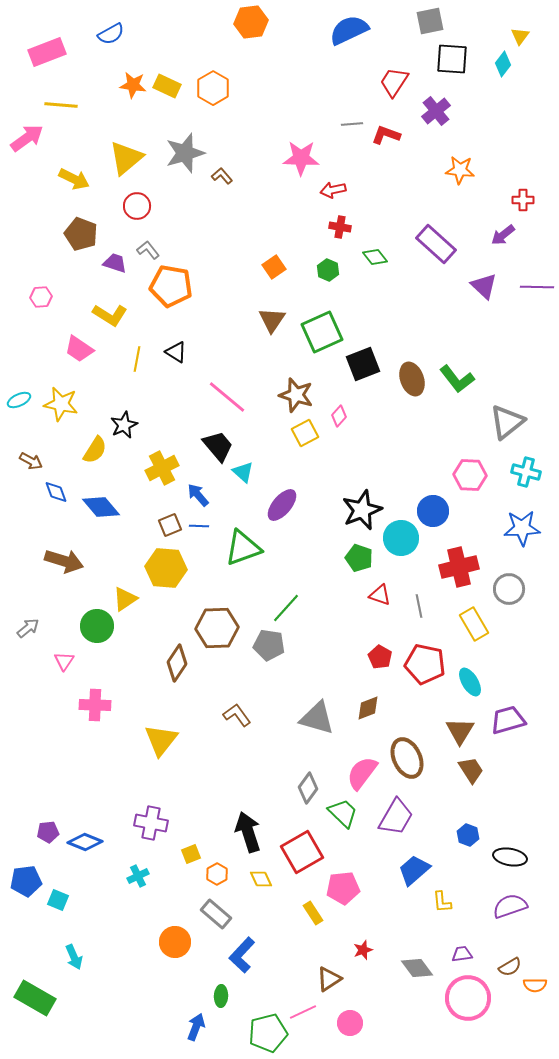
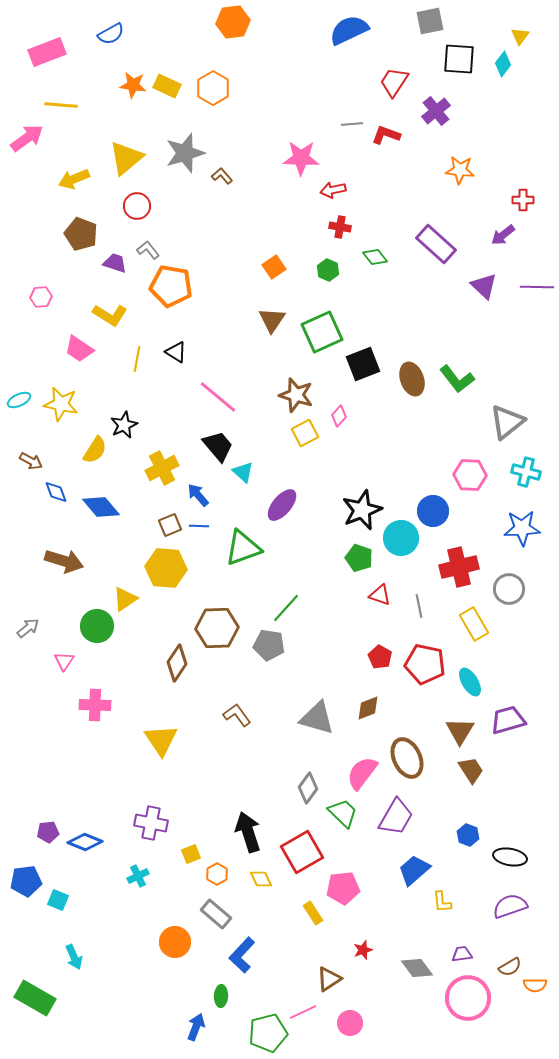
orange hexagon at (251, 22): moved 18 px left
black square at (452, 59): moved 7 px right
yellow arrow at (74, 179): rotated 132 degrees clockwise
pink line at (227, 397): moved 9 px left
yellow triangle at (161, 740): rotated 12 degrees counterclockwise
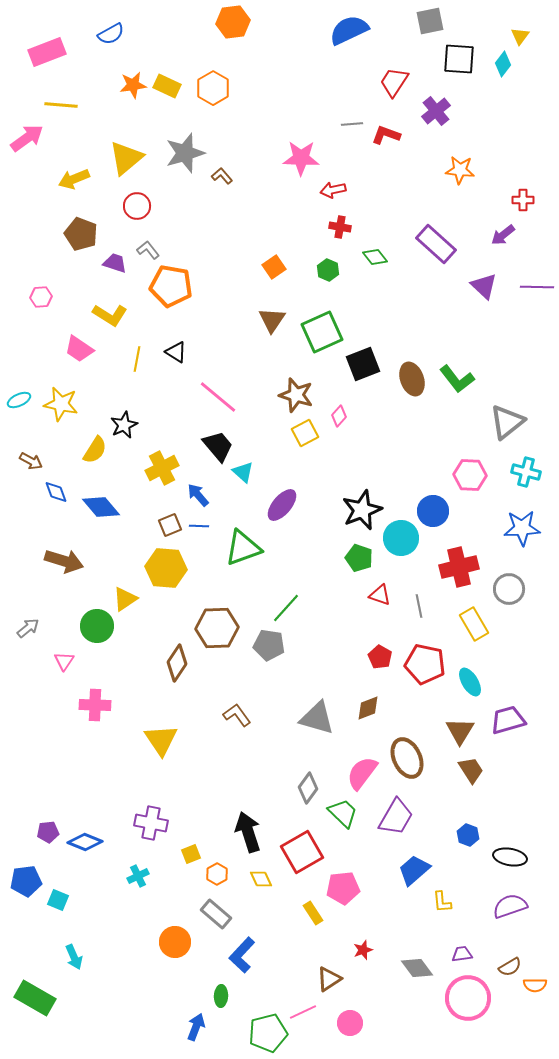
orange star at (133, 85): rotated 16 degrees counterclockwise
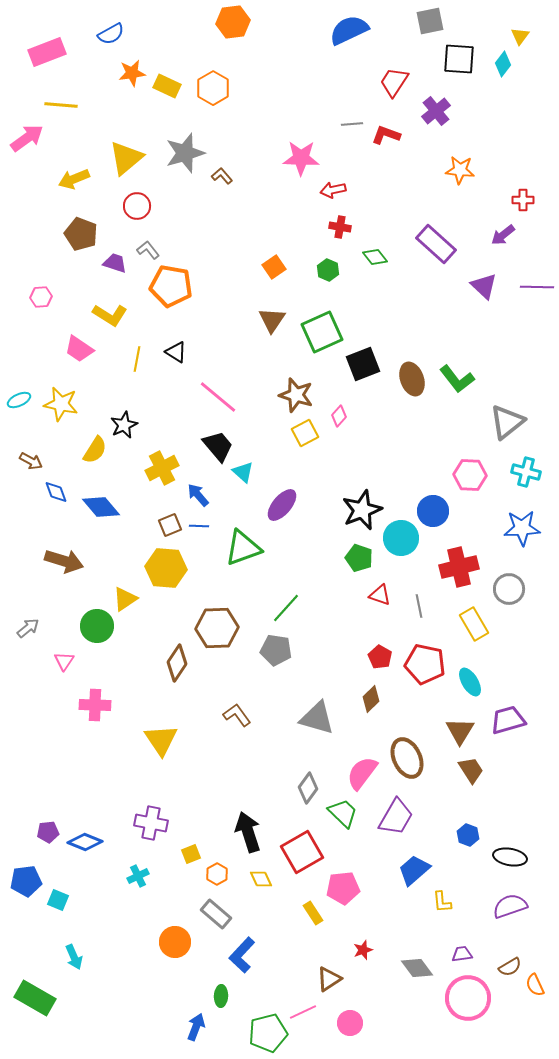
orange star at (133, 85): moved 1 px left, 12 px up
gray pentagon at (269, 645): moved 7 px right, 5 px down
brown diamond at (368, 708): moved 3 px right, 9 px up; rotated 24 degrees counterclockwise
orange semicircle at (535, 985): rotated 65 degrees clockwise
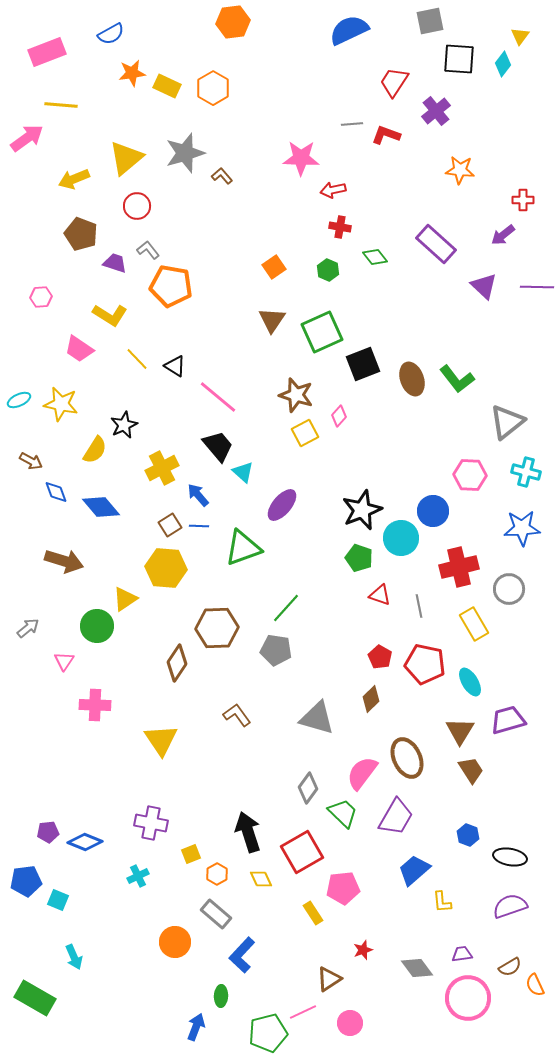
black triangle at (176, 352): moved 1 px left, 14 px down
yellow line at (137, 359): rotated 55 degrees counterclockwise
brown square at (170, 525): rotated 10 degrees counterclockwise
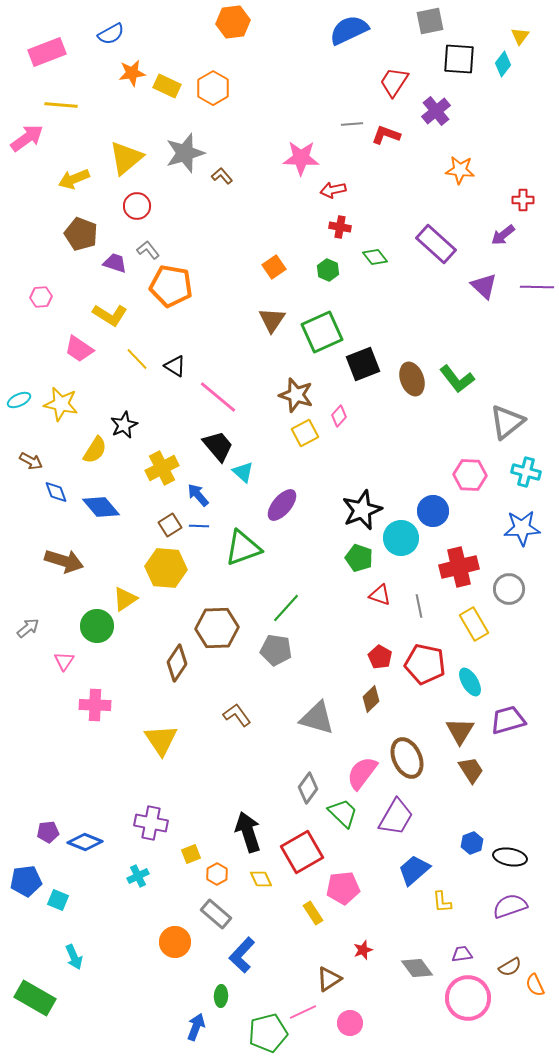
blue hexagon at (468, 835): moved 4 px right, 8 px down; rotated 20 degrees clockwise
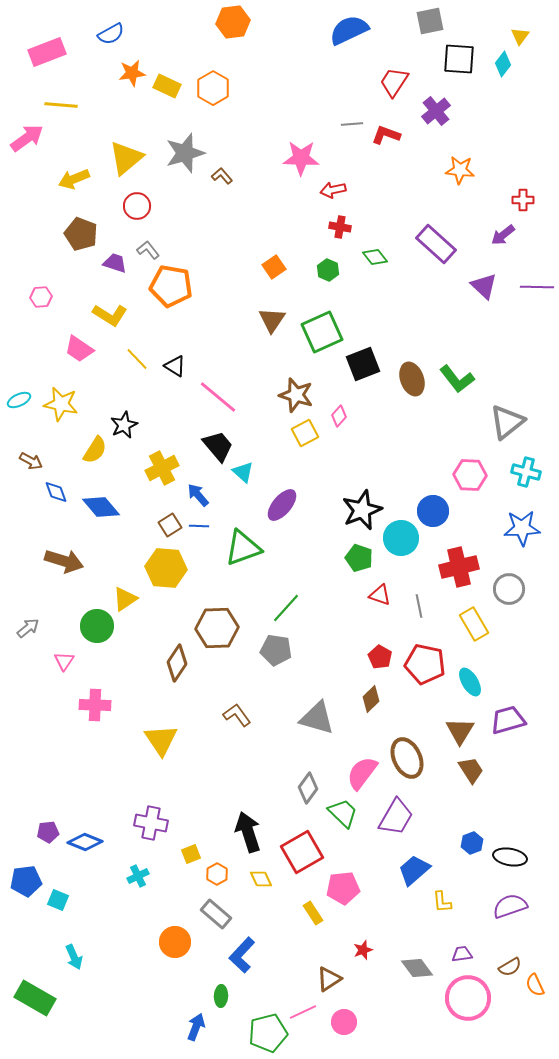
pink circle at (350, 1023): moved 6 px left, 1 px up
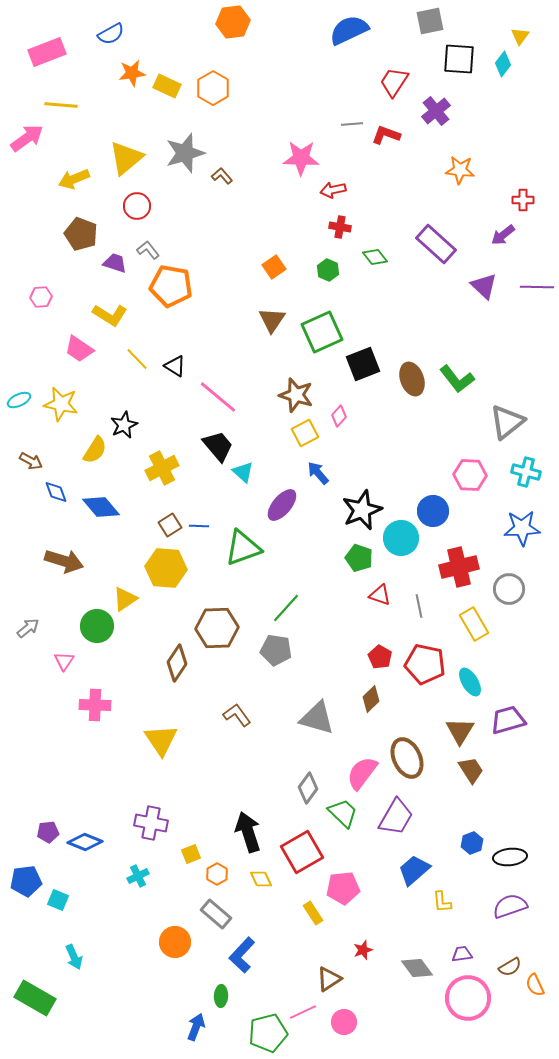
blue arrow at (198, 495): moved 120 px right, 22 px up
black ellipse at (510, 857): rotated 16 degrees counterclockwise
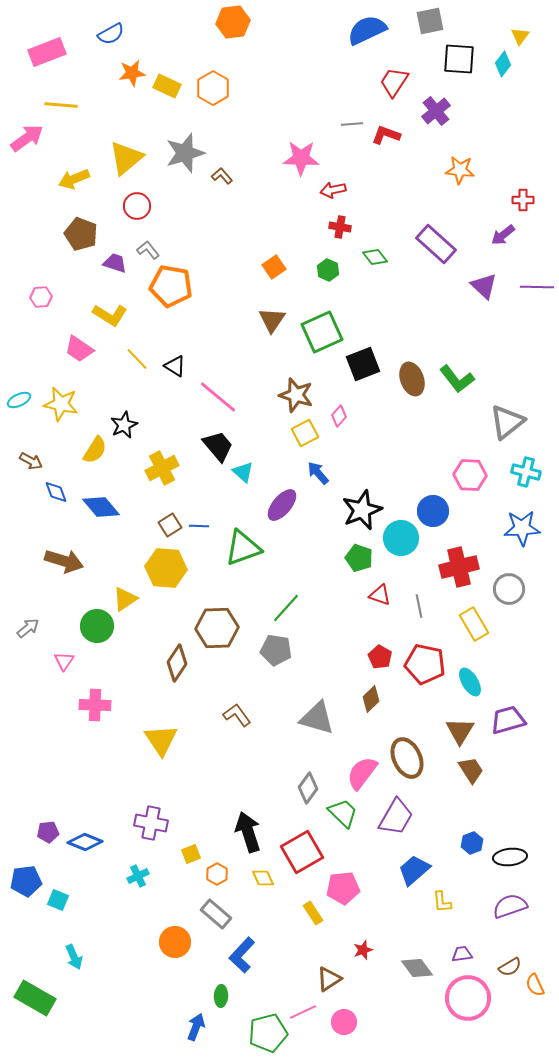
blue semicircle at (349, 30): moved 18 px right
yellow diamond at (261, 879): moved 2 px right, 1 px up
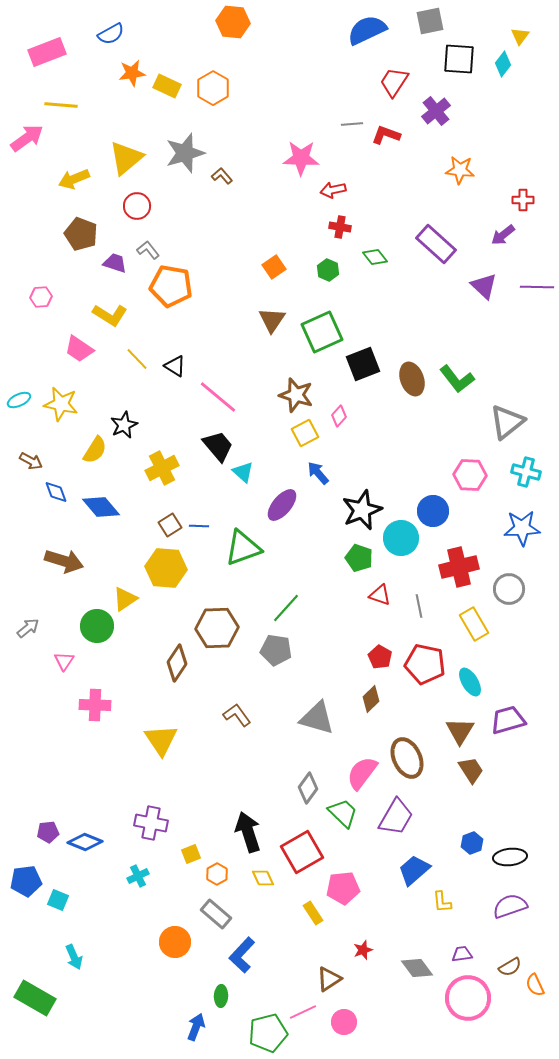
orange hexagon at (233, 22): rotated 12 degrees clockwise
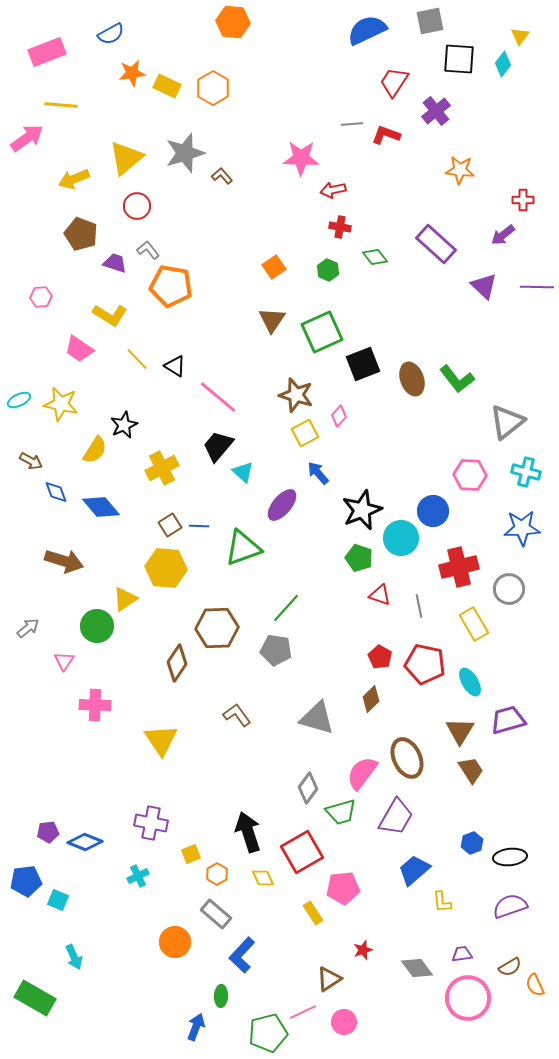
black trapezoid at (218, 446): rotated 100 degrees counterclockwise
green trapezoid at (343, 813): moved 2 px left, 1 px up; rotated 120 degrees clockwise
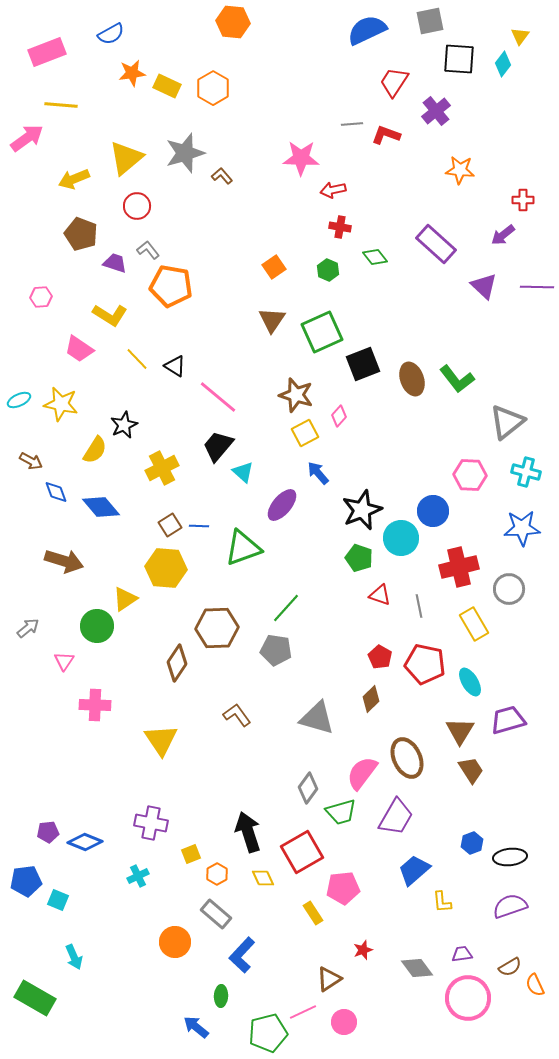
blue arrow at (196, 1027): rotated 72 degrees counterclockwise
